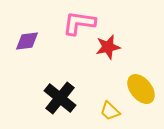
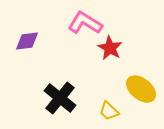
pink L-shape: moved 6 px right; rotated 24 degrees clockwise
red star: moved 2 px right, 1 px down; rotated 30 degrees counterclockwise
yellow ellipse: rotated 12 degrees counterclockwise
yellow trapezoid: moved 1 px left
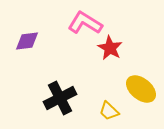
black cross: rotated 24 degrees clockwise
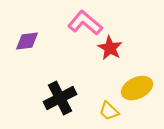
pink L-shape: rotated 8 degrees clockwise
yellow ellipse: moved 4 px left, 1 px up; rotated 64 degrees counterclockwise
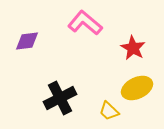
red star: moved 23 px right
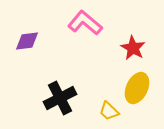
yellow ellipse: rotated 40 degrees counterclockwise
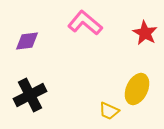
red star: moved 12 px right, 15 px up
yellow ellipse: moved 1 px down
black cross: moved 30 px left, 3 px up
yellow trapezoid: rotated 20 degrees counterclockwise
